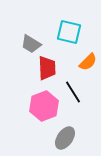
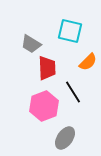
cyan square: moved 1 px right, 1 px up
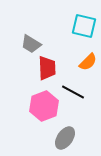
cyan square: moved 14 px right, 5 px up
black line: rotated 30 degrees counterclockwise
